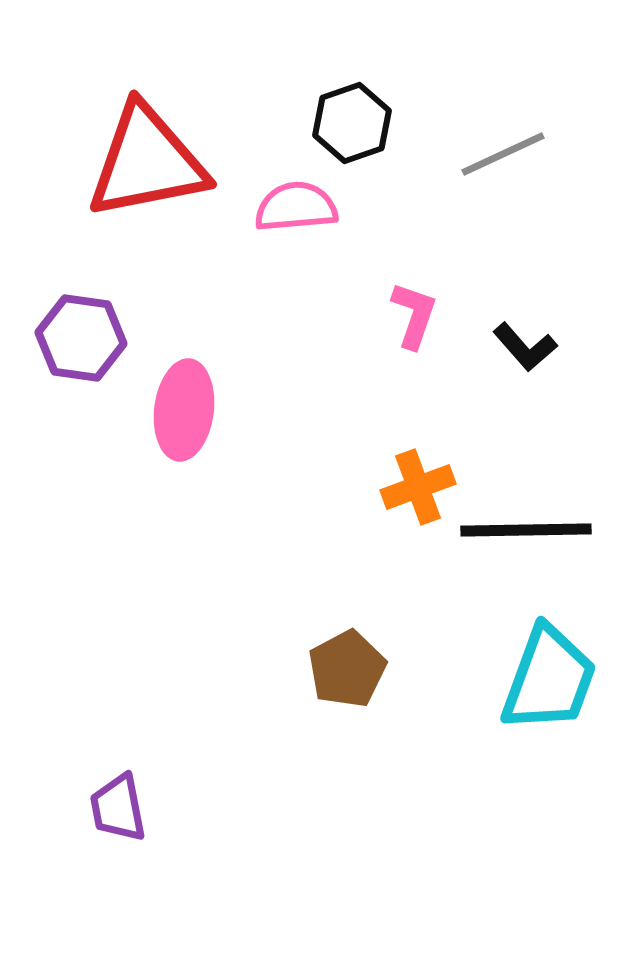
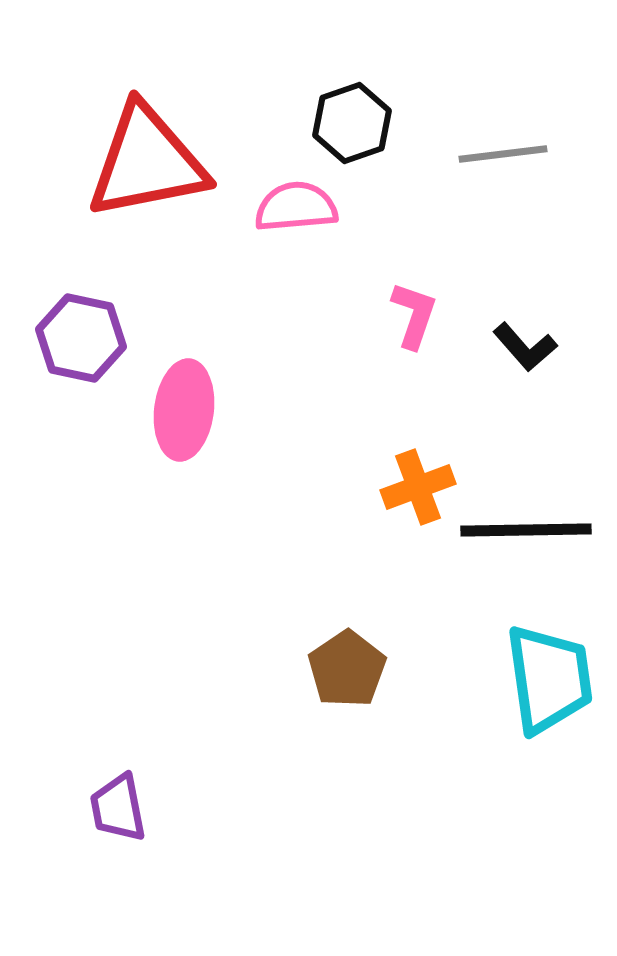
gray line: rotated 18 degrees clockwise
purple hexagon: rotated 4 degrees clockwise
brown pentagon: rotated 6 degrees counterclockwise
cyan trapezoid: rotated 28 degrees counterclockwise
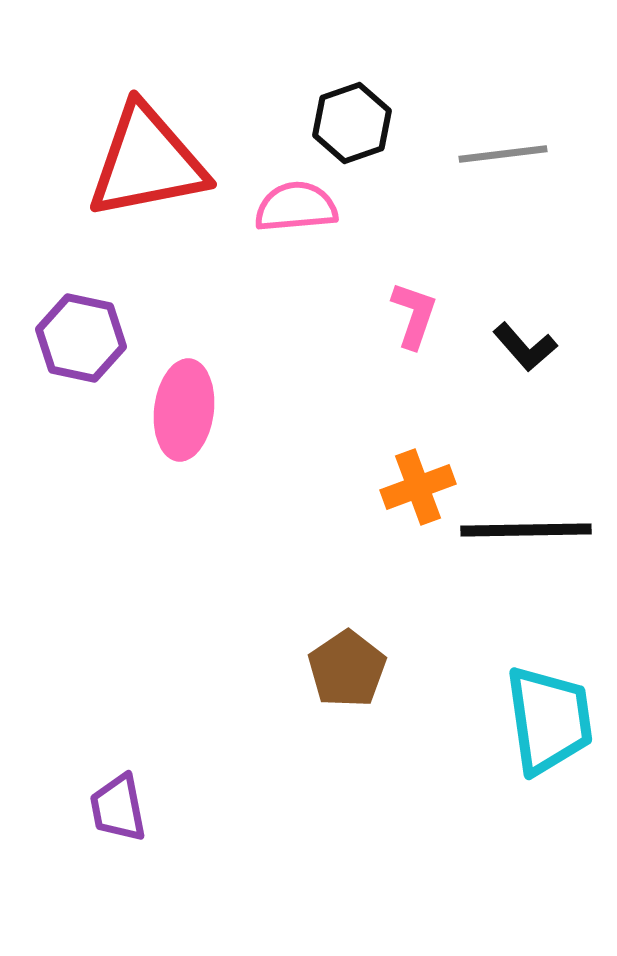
cyan trapezoid: moved 41 px down
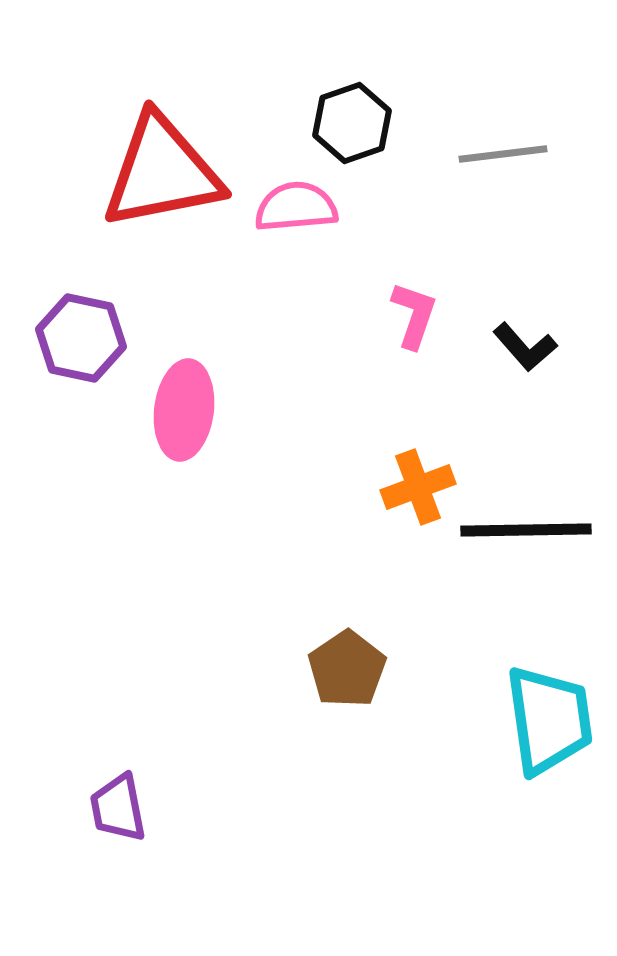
red triangle: moved 15 px right, 10 px down
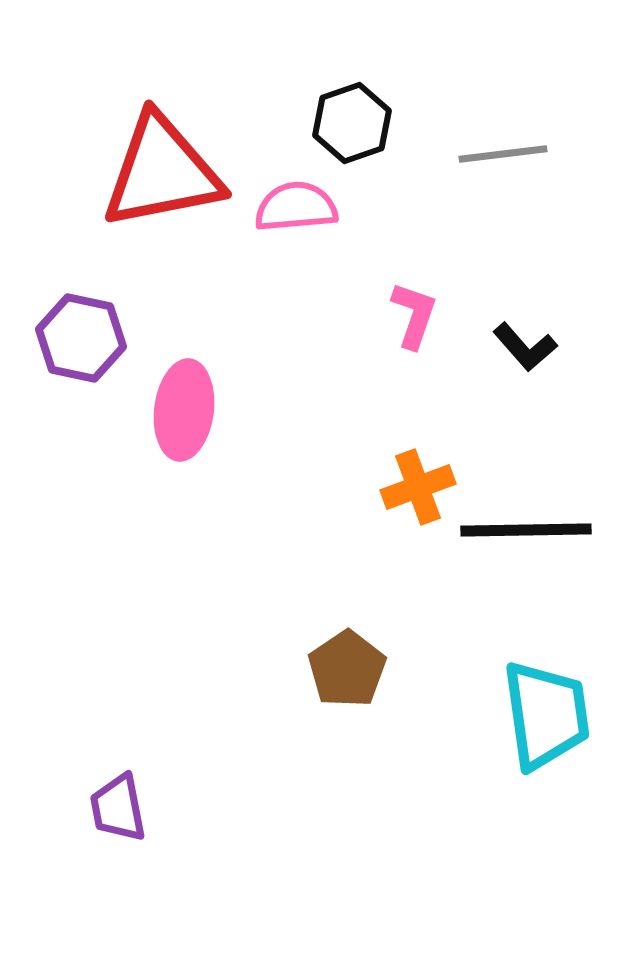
cyan trapezoid: moved 3 px left, 5 px up
